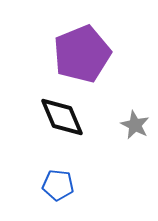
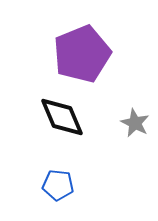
gray star: moved 2 px up
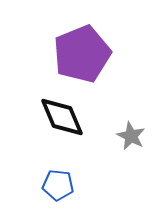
gray star: moved 4 px left, 13 px down
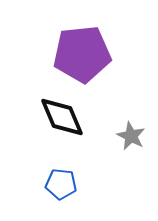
purple pentagon: rotated 16 degrees clockwise
blue pentagon: moved 3 px right, 1 px up
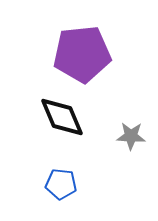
gray star: rotated 24 degrees counterclockwise
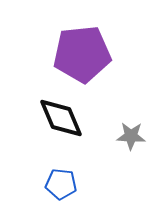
black diamond: moved 1 px left, 1 px down
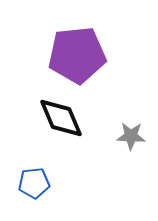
purple pentagon: moved 5 px left, 1 px down
blue pentagon: moved 27 px left, 1 px up; rotated 12 degrees counterclockwise
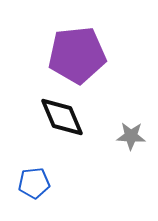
black diamond: moved 1 px right, 1 px up
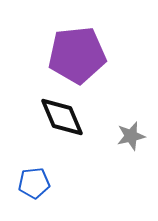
gray star: rotated 16 degrees counterclockwise
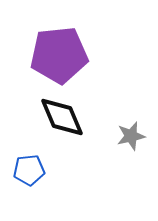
purple pentagon: moved 18 px left
blue pentagon: moved 5 px left, 13 px up
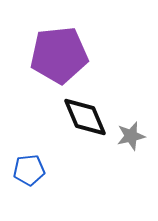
black diamond: moved 23 px right
